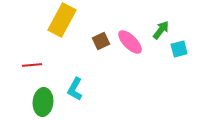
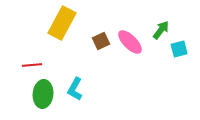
yellow rectangle: moved 3 px down
green ellipse: moved 8 px up
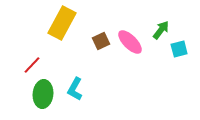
red line: rotated 42 degrees counterclockwise
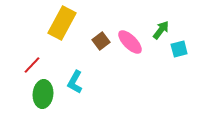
brown square: rotated 12 degrees counterclockwise
cyan L-shape: moved 7 px up
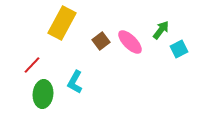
cyan square: rotated 12 degrees counterclockwise
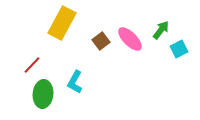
pink ellipse: moved 3 px up
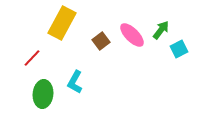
pink ellipse: moved 2 px right, 4 px up
red line: moved 7 px up
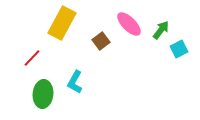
pink ellipse: moved 3 px left, 11 px up
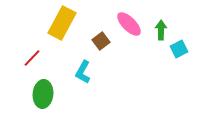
green arrow: rotated 36 degrees counterclockwise
cyan L-shape: moved 8 px right, 10 px up
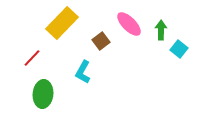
yellow rectangle: rotated 16 degrees clockwise
cyan square: rotated 24 degrees counterclockwise
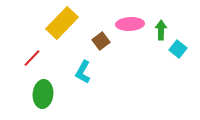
pink ellipse: moved 1 px right; rotated 48 degrees counterclockwise
cyan square: moved 1 px left
